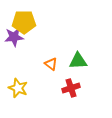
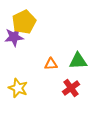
yellow pentagon: rotated 25 degrees counterclockwise
orange triangle: rotated 40 degrees counterclockwise
red cross: rotated 18 degrees counterclockwise
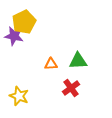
purple star: moved 1 px up; rotated 18 degrees clockwise
yellow star: moved 1 px right, 8 px down
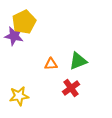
green triangle: rotated 18 degrees counterclockwise
yellow star: rotated 30 degrees counterclockwise
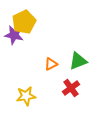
purple star: moved 1 px up
orange triangle: rotated 24 degrees counterclockwise
yellow star: moved 7 px right
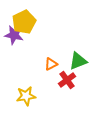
red cross: moved 4 px left, 8 px up
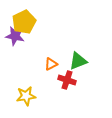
purple star: moved 1 px right, 1 px down
red cross: rotated 36 degrees counterclockwise
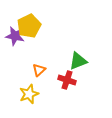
yellow pentagon: moved 5 px right, 4 px down
orange triangle: moved 12 px left, 6 px down; rotated 16 degrees counterclockwise
yellow star: moved 3 px right, 2 px up; rotated 12 degrees counterclockwise
